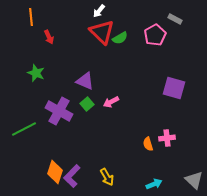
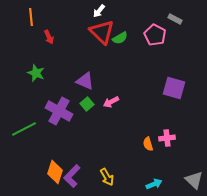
pink pentagon: rotated 15 degrees counterclockwise
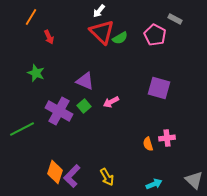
orange line: rotated 36 degrees clockwise
purple square: moved 15 px left
green square: moved 3 px left, 2 px down
green line: moved 2 px left
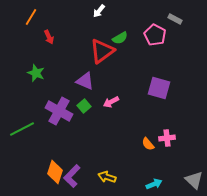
red triangle: moved 19 px down; rotated 40 degrees clockwise
orange semicircle: rotated 24 degrees counterclockwise
yellow arrow: rotated 138 degrees clockwise
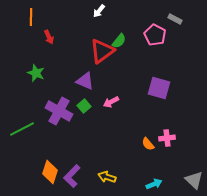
orange line: rotated 30 degrees counterclockwise
green semicircle: moved 1 px left, 3 px down; rotated 21 degrees counterclockwise
orange diamond: moved 5 px left
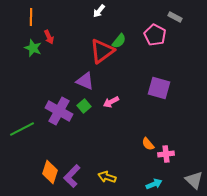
gray rectangle: moved 2 px up
green star: moved 3 px left, 25 px up
pink cross: moved 1 px left, 16 px down
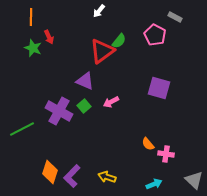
pink cross: rotated 14 degrees clockwise
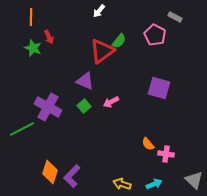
purple cross: moved 11 px left, 4 px up
yellow arrow: moved 15 px right, 7 px down
